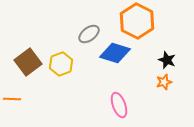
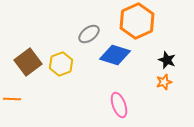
orange hexagon: rotated 8 degrees clockwise
blue diamond: moved 2 px down
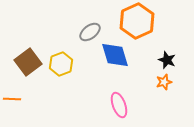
gray ellipse: moved 1 px right, 2 px up
blue diamond: rotated 56 degrees clockwise
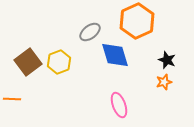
yellow hexagon: moved 2 px left, 2 px up
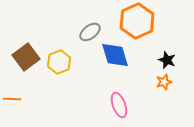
brown square: moved 2 px left, 5 px up
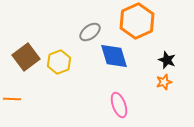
blue diamond: moved 1 px left, 1 px down
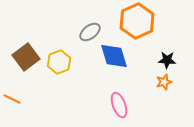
black star: rotated 18 degrees counterclockwise
orange line: rotated 24 degrees clockwise
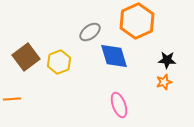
orange line: rotated 30 degrees counterclockwise
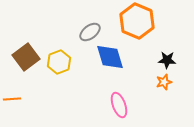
orange hexagon: rotated 12 degrees counterclockwise
blue diamond: moved 4 px left, 1 px down
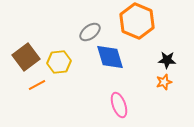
yellow hexagon: rotated 15 degrees clockwise
orange line: moved 25 px right, 14 px up; rotated 24 degrees counterclockwise
